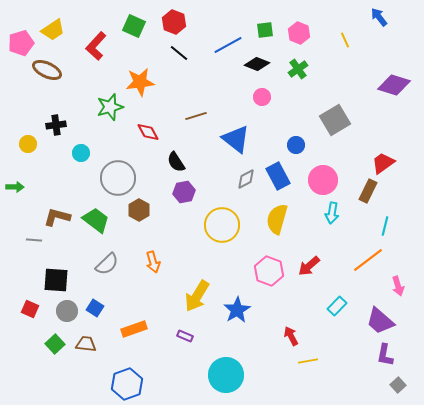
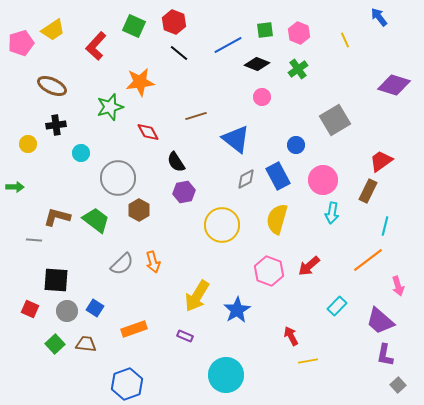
brown ellipse at (47, 70): moved 5 px right, 16 px down
red trapezoid at (383, 163): moved 2 px left, 2 px up
gray semicircle at (107, 264): moved 15 px right
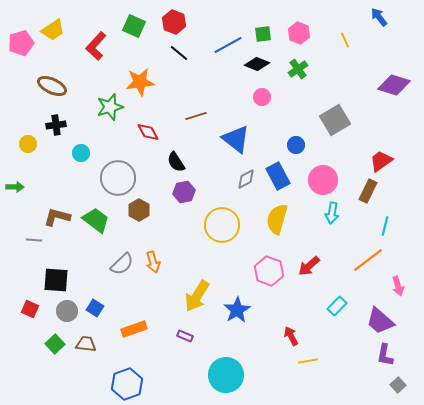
green square at (265, 30): moved 2 px left, 4 px down
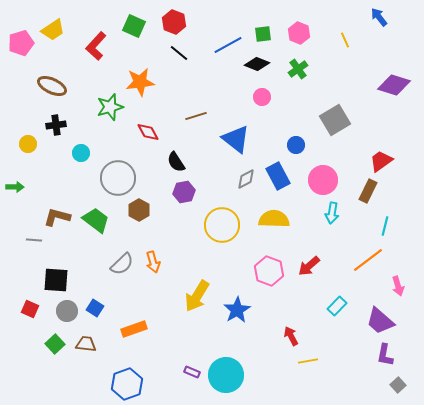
yellow semicircle at (277, 219): moved 3 px left; rotated 76 degrees clockwise
purple rectangle at (185, 336): moved 7 px right, 36 px down
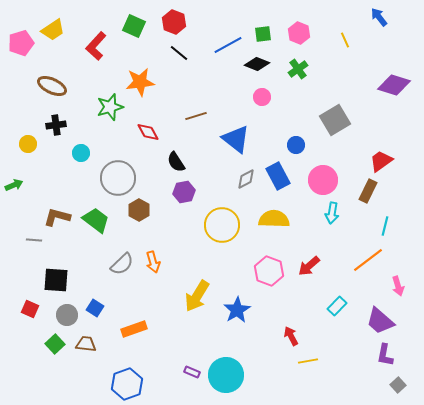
green arrow at (15, 187): moved 1 px left, 2 px up; rotated 24 degrees counterclockwise
gray circle at (67, 311): moved 4 px down
